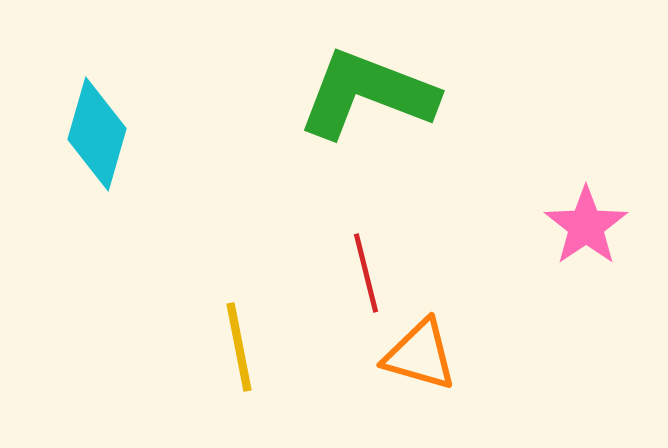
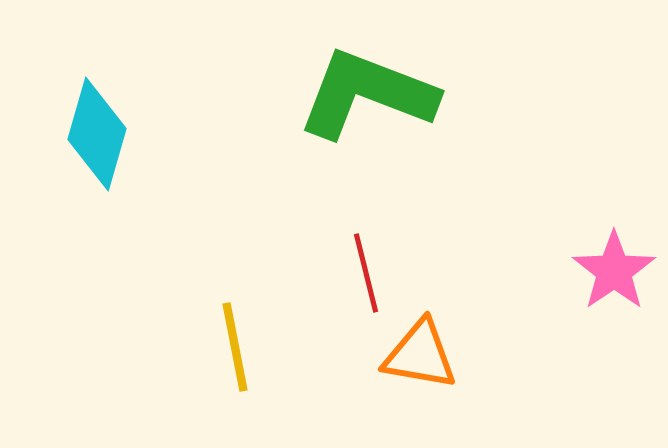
pink star: moved 28 px right, 45 px down
yellow line: moved 4 px left
orange triangle: rotated 6 degrees counterclockwise
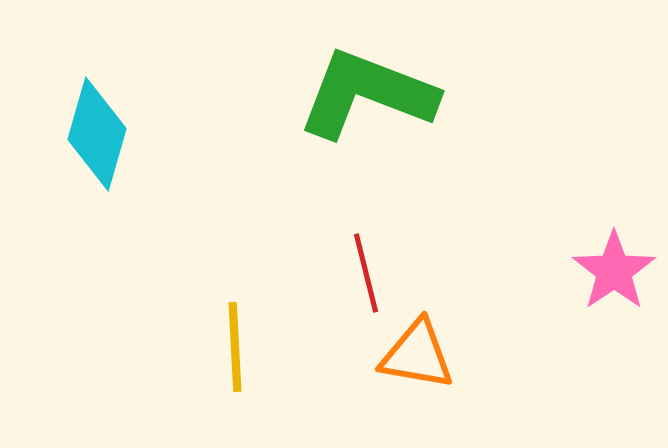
yellow line: rotated 8 degrees clockwise
orange triangle: moved 3 px left
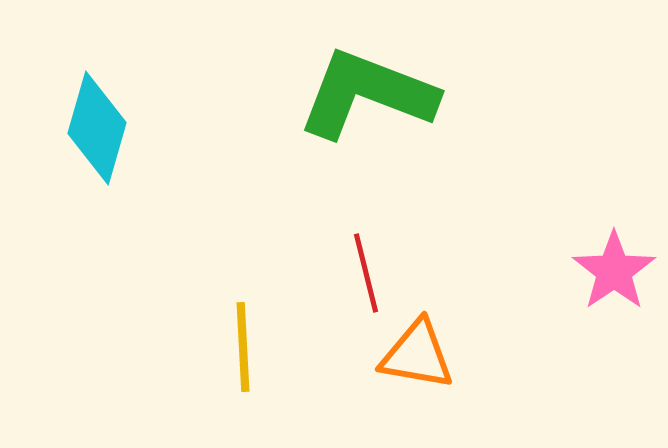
cyan diamond: moved 6 px up
yellow line: moved 8 px right
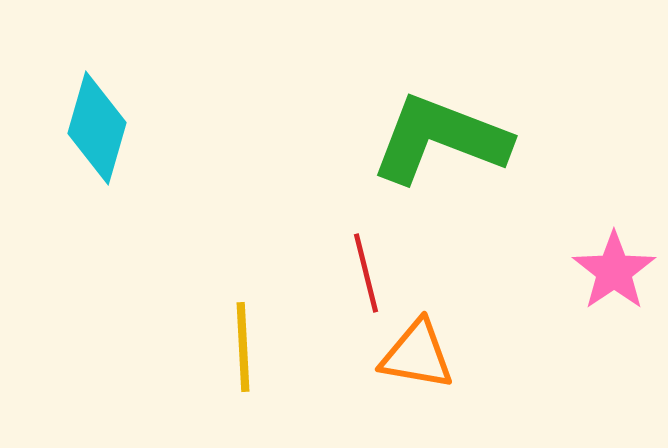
green L-shape: moved 73 px right, 45 px down
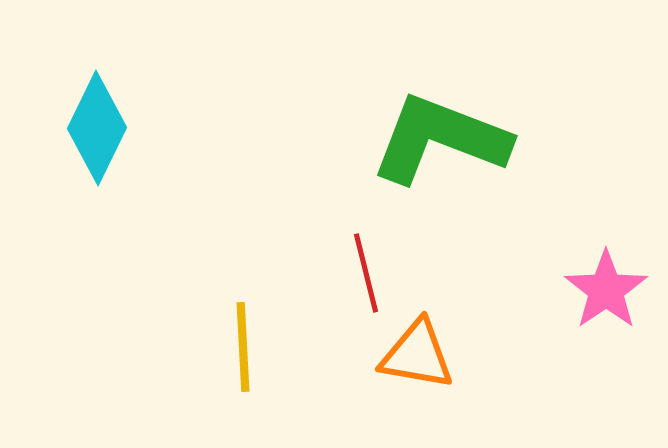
cyan diamond: rotated 10 degrees clockwise
pink star: moved 8 px left, 19 px down
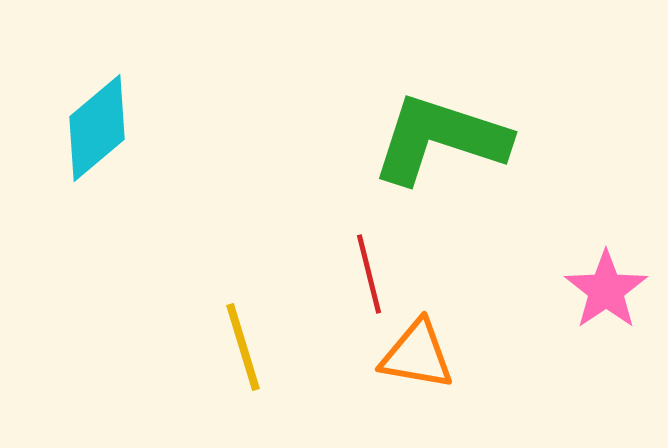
cyan diamond: rotated 24 degrees clockwise
green L-shape: rotated 3 degrees counterclockwise
red line: moved 3 px right, 1 px down
yellow line: rotated 14 degrees counterclockwise
